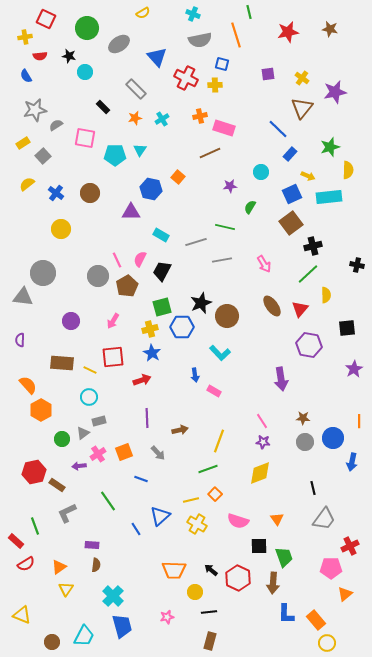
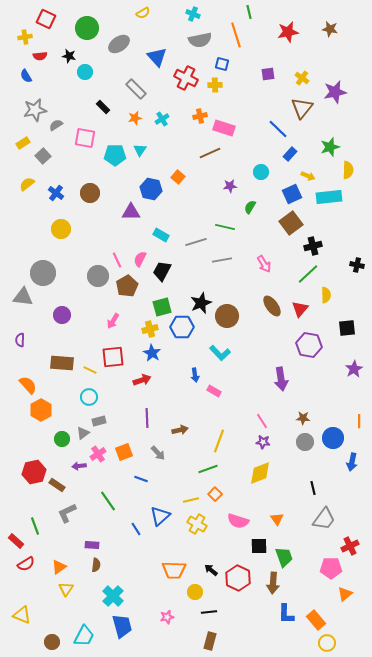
purple circle at (71, 321): moved 9 px left, 6 px up
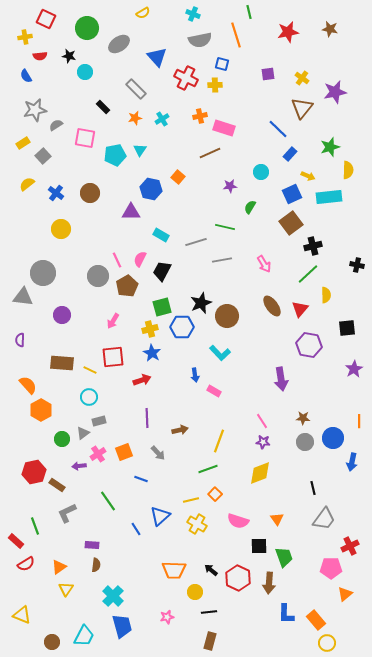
cyan pentagon at (115, 155): rotated 10 degrees counterclockwise
brown arrow at (273, 583): moved 4 px left
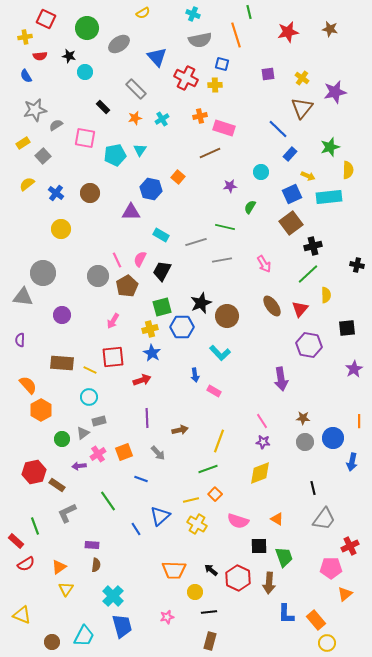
orange triangle at (277, 519): rotated 24 degrees counterclockwise
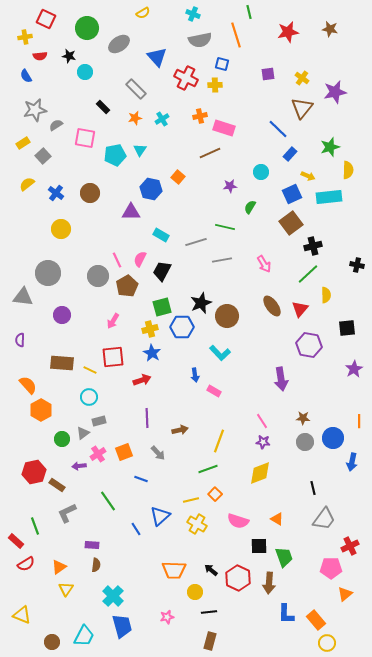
gray circle at (43, 273): moved 5 px right
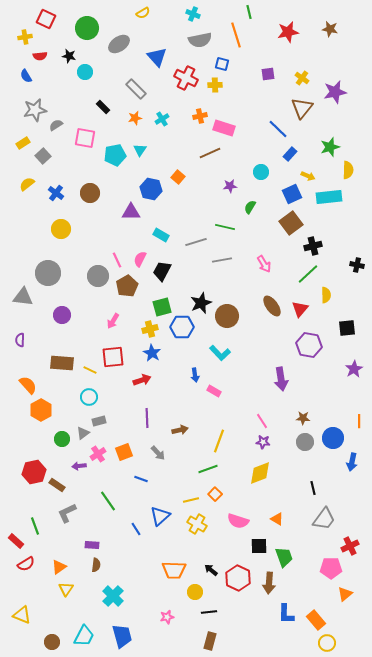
blue trapezoid at (122, 626): moved 10 px down
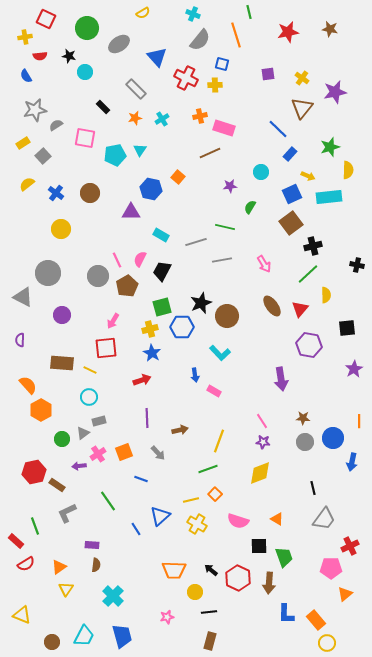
gray semicircle at (200, 40): rotated 40 degrees counterclockwise
gray triangle at (23, 297): rotated 20 degrees clockwise
red square at (113, 357): moved 7 px left, 9 px up
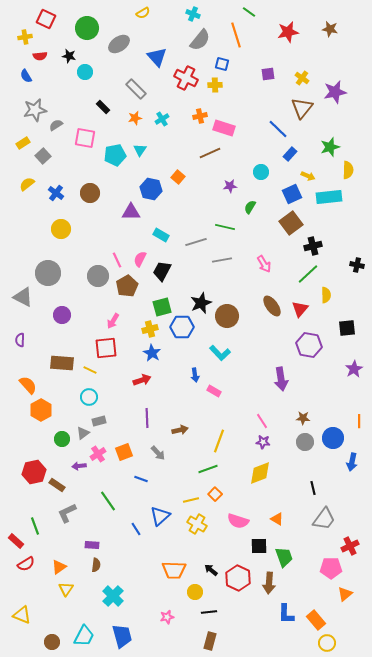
green line at (249, 12): rotated 40 degrees counterclockwise
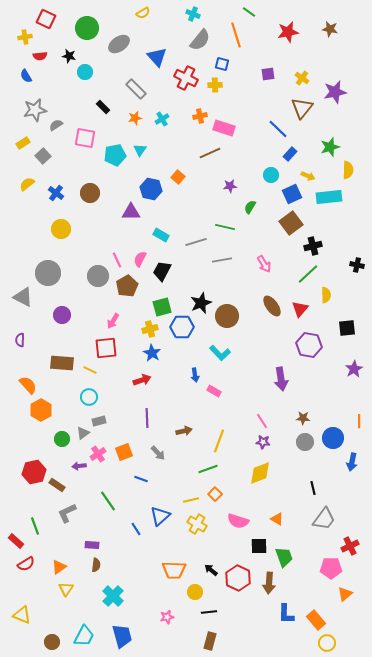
cyan circle at (261, 172): moved 10 px right, 3 px down
brown arrow at (180, 430): moved 4 px right, 1 px down
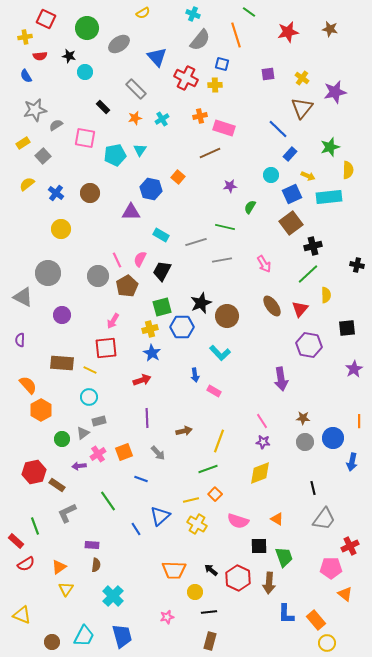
orange triangle at (345, 594): rotated 42 degrees counterclockwise
